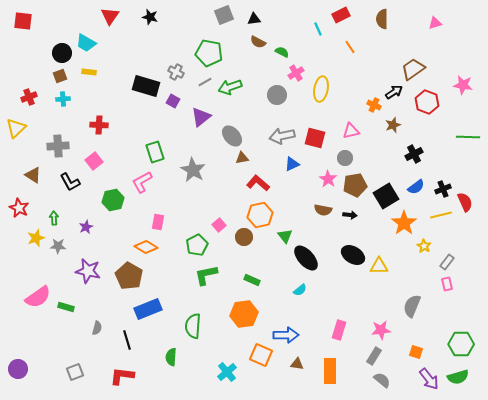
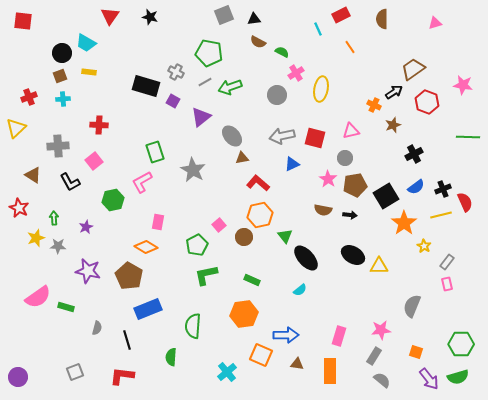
pink rectangle at (339, 330): moved 6 px down
purple circle at (18, 369): moved 8 px down
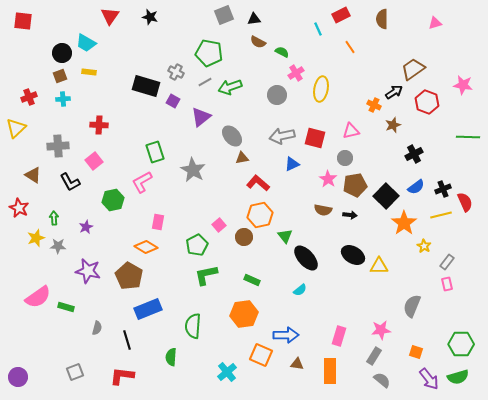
black square at (386, 196): rotated 15 degrees counterclockwise
